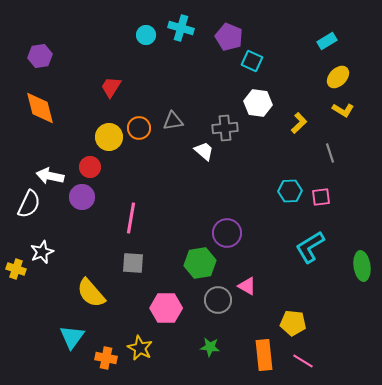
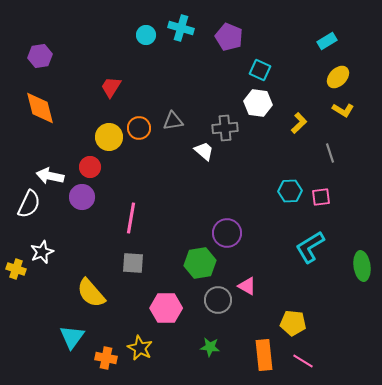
cyan square at (252, 61): moved 8 px right, 9 px down
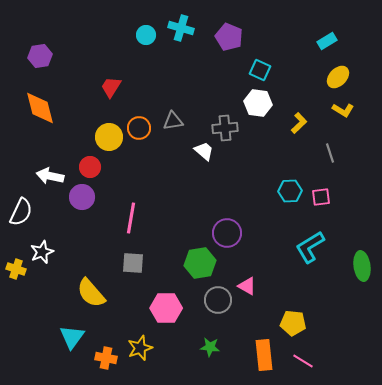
white semicircle at (29, 204): moved 8 px left, 8 px down
yellow star at (140, 348): rotated 25 degrees clockwise
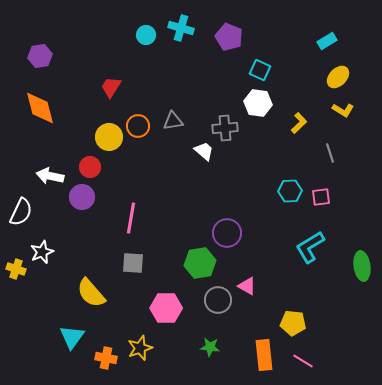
orange circle at (139, 128): moved 1 px left, 2 px up
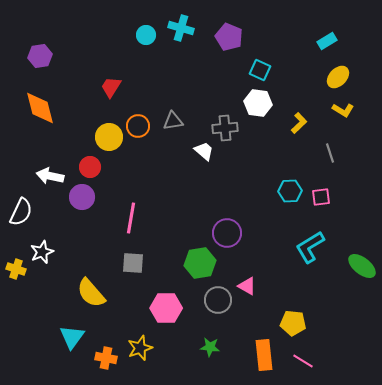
green ellipse at (362, 266): rotated 44 degrees counterclockwise
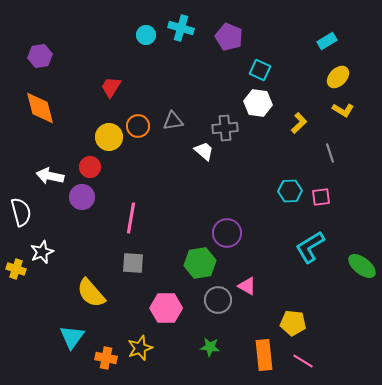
white semicircle at (21, 212): rotated 40 degrees counterclockwise
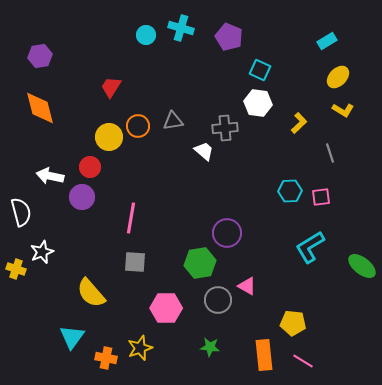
gray square at (133, 263): moved 2 px right, 1 px up
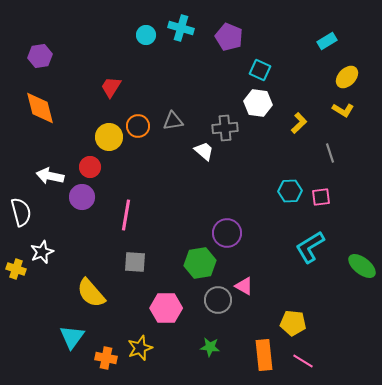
yellow ellipse at (338, 77): moved 9 px right
pink line at (131, 218): moved 5 px left, 3 px up
pink triangle at (247, 286): moved 3 px left
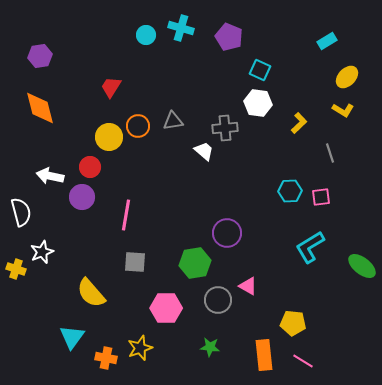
green hexagon at (200, 263): moved 5 px left
pink triangle at (244, 286): moved 4 px right
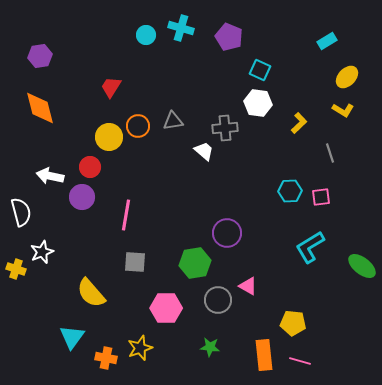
pink line at (303, 361): moved 3 px left; rotated 15 degrees counterclockwise
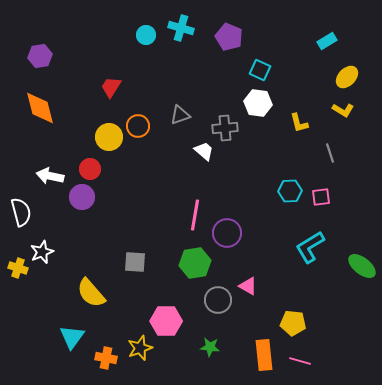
gray triangle at (173, 121): moved 7 px right, 6 px up; rotated 10 degrees counterclockwise
yellow L-shape at (299, 123): rotated 120 degrees clockwise
red circle at (90, 167): moved 2 px down
pink line at (126, 215): moved 69 px right
yellow cross at (16, 269): moved 2 px right, 1 px up
pink hexagon at (166, 308): moved 13 px down
